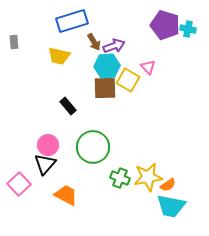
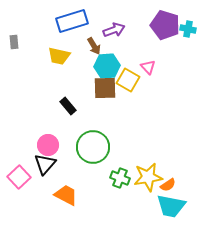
brown arrow: moved 4 px down
purple arrow: moved 16 px up
pink square: moved 7 px up
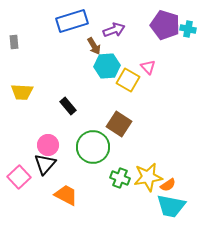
yellow trapezoid: moved 37 px left, 36 px down; rotated 10 degrees counterclockwise
brown square: moved 14 px right, 36 px down; rotated 35 degrees clockwise
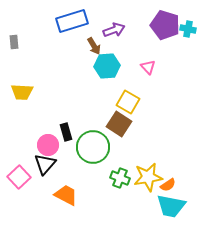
yellow square: moved 22 px down
black rectangle: moved 2 px left, 26 px down; rotated 24 degrees clockwise
